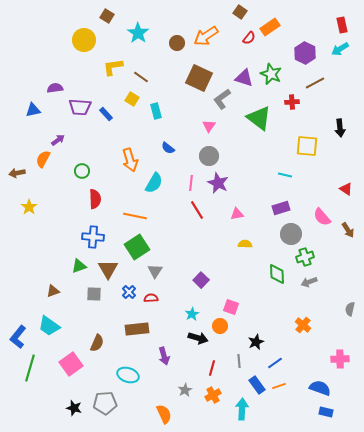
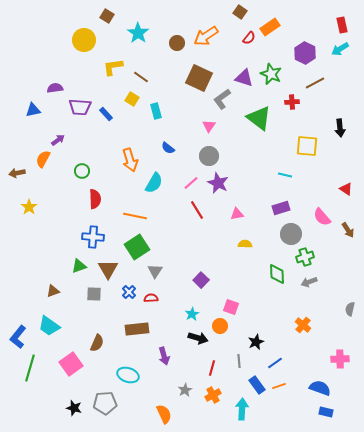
pink line at (191, 183): rotated 42 degrees clockwise
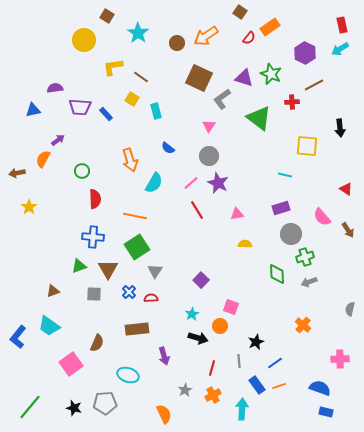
brown line at (315, 83): moved 1 px left, 2 px down
green line at (30, 368): moved 39 px down; rotated 24 degrees clockwise
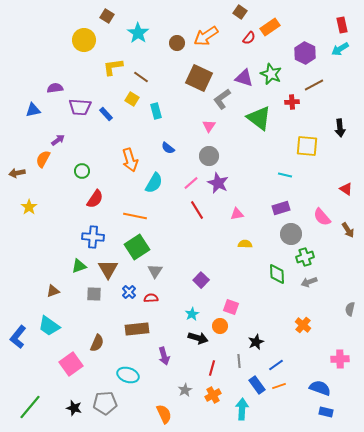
red semicircle at (95, 199): rotated 36 degrees clockwise
blue line at (275, 363): moved 1 px right, 2 px down
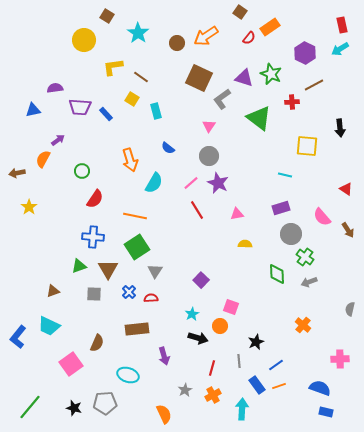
green cross at (305, 257): rotated 36 degrees counterclockwise
cyan trapezoid at (49, 326): rotated 10 degrees counterclockwise
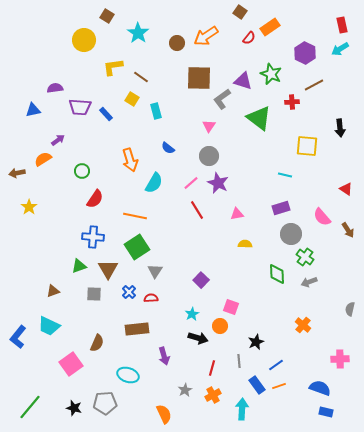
brown square at (199, 78): rotated 24 degrees counterclockwise
purple triangle at (244, 78): moved 1 px left, 3 px down
orange semicircle at (43, 159): rotated 30 degrees clockwise
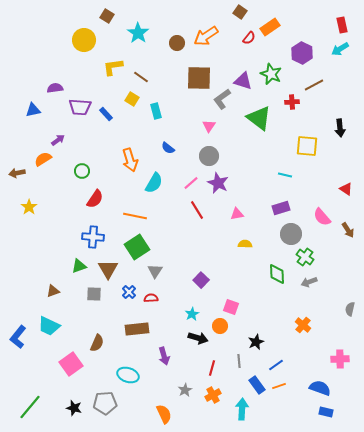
purple hexagon at (305, 53): moved 3 px left
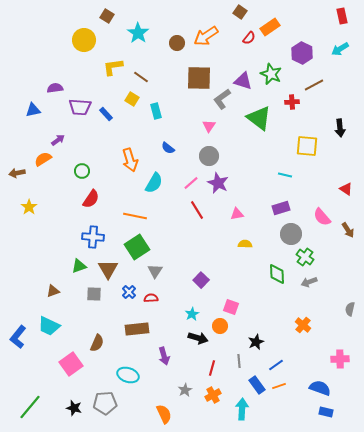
red rectangle at (342, 25): moved 9 px up
red semicircle at (95, 199): moved 4 px left
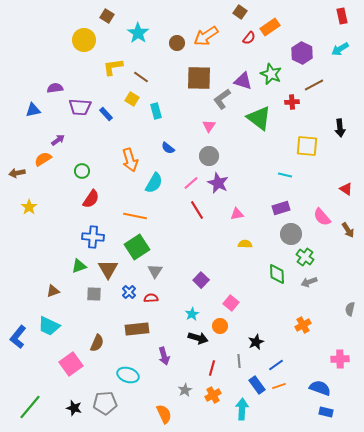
pink square at (231, 307): moved 4 px up; rotated 21 degrees clockwise
orange cross at (303, 325): rotated 21 degrees clockwise
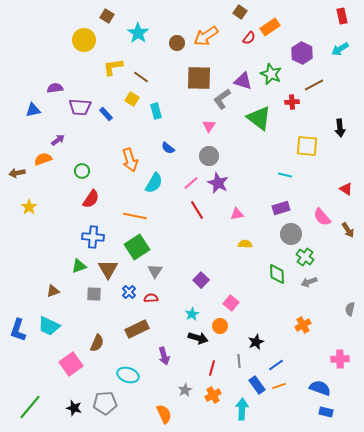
orange semicircle at (43, 159): rotated 12 degrees clockwise
brown rectangle at (137, 329): rotated 20 degrees counterclockwise
blue L-shape at (18, 337): moved 7 px up; rotated 20 degrees counterclockwise
